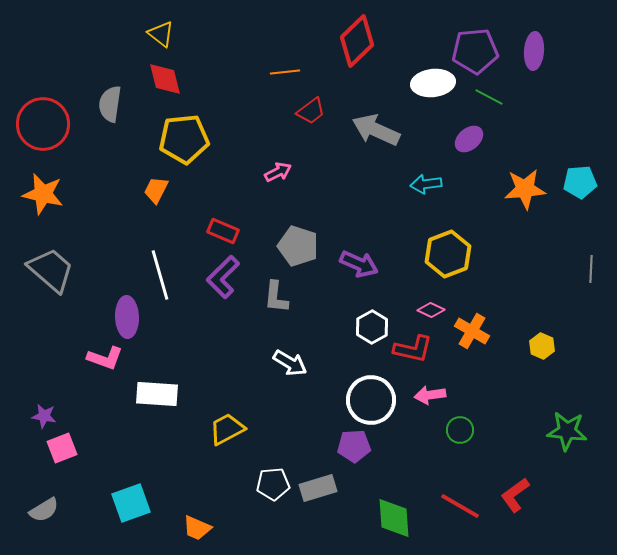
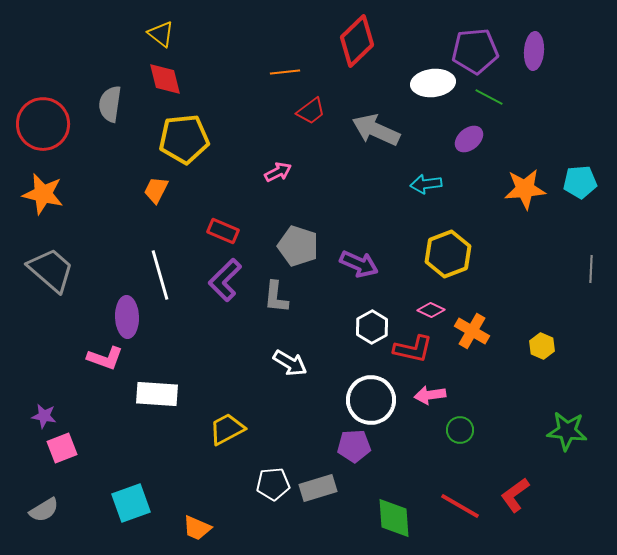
purple L-shape at (223, 277): moved 2 px right, 3 px down
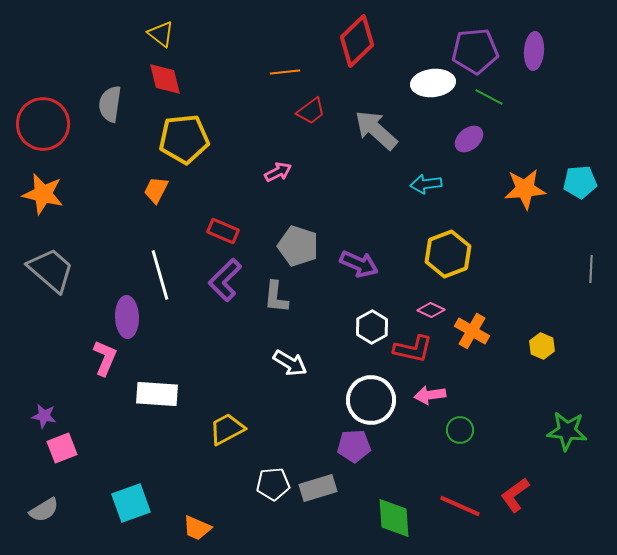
gray arrow at (376, 130): rotated 18 degrees clockwise
pink L-shape at (105, 358): rotated 87 degrees counterclockwise
red line at (460, 506): rotated 6 degrees counterclockwise
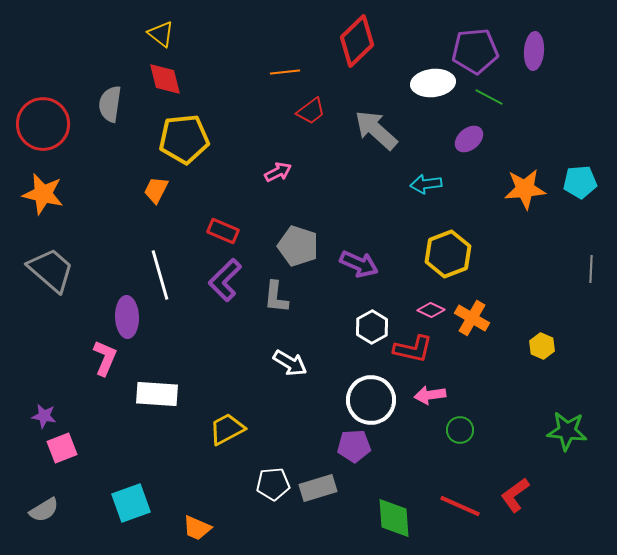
orange cross at (472, 331): moved 13 px up
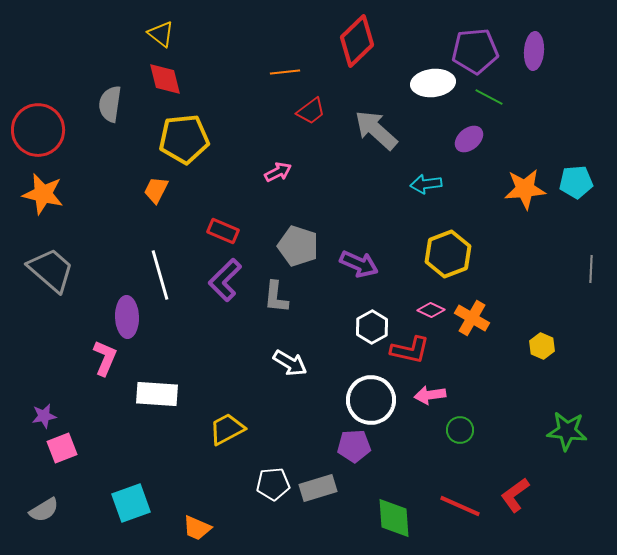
red circle at (43, 124): moved 5 px left, 6 px down
cyan pentagon at (580, 182): moved 4 px left
red L-shape at (413, 349): moved 3 px left, 1 px down
purple star at (44, 416): rotated 20 degrees counterclockwise
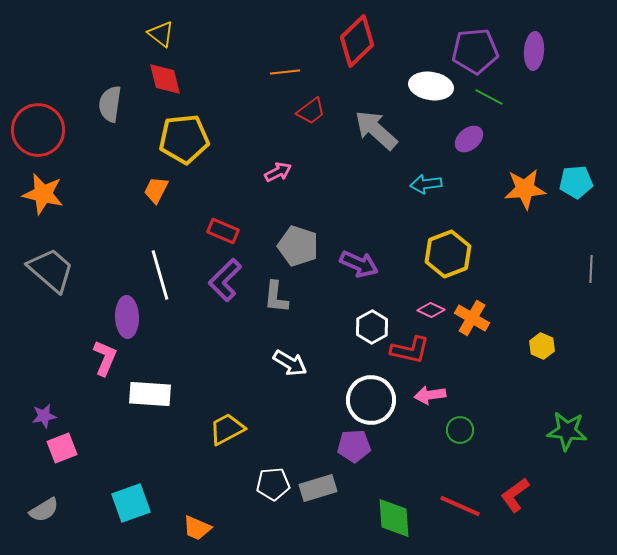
white ellipse at (433, 83): moved 2 px left, 3 px down; rotated 15 degrees clockwise
white rectangle at (157, 394): moved 7 px left
